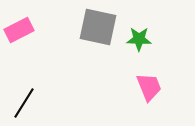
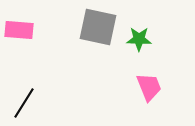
pink rectangle: rotated 32 degrees clockwise
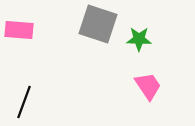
gray square: moved 3 px up; rotated 6 degrees clockwise
pink trapezoid: moved 1 px left, 1 px up; rotated 12 degrees counterclockwise
black line: moved 1 px up; rotated 12 degrees counterclockwise
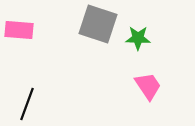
green star: moved 1 px left, 1 px up
black line: moved 3 px right, 2 px down
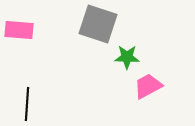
green star: moved 11 px left, 19 px down
pink trapezoid: rotated 84 degrees counterclockwise
black line: rotated 16 degrees counterclockwise
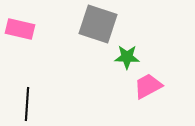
pink rectangle: moved 1 px right, 1 px up; rotated 8 degrees clockwise
